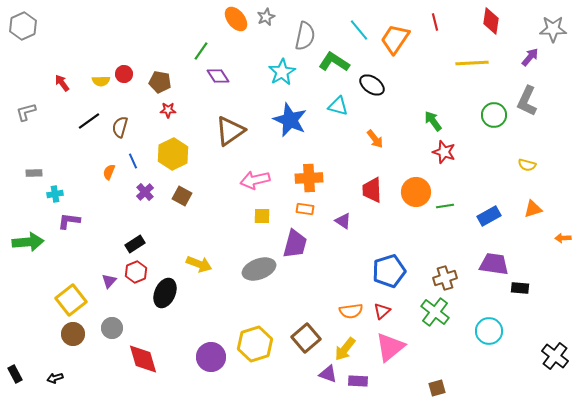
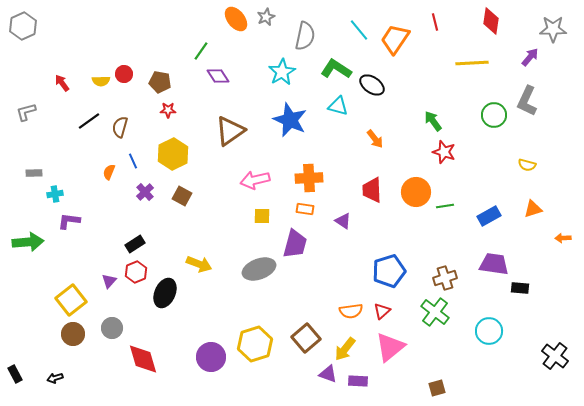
green L-shape at (334, 62): moved 2 px right, 7 px down
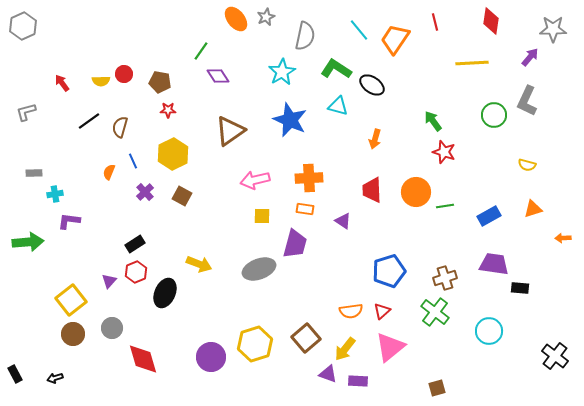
orange arrow at (375, 139): rotated 54 degrees clockwise
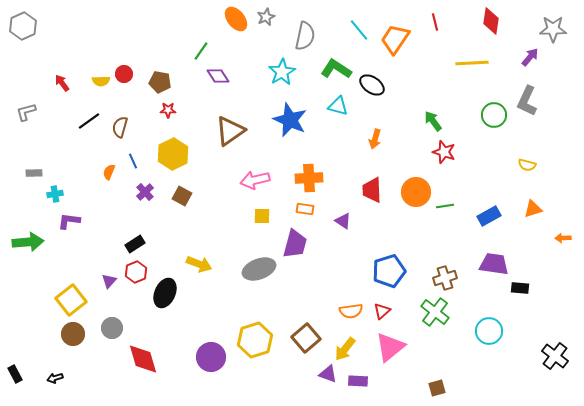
yellow hexagon at (255, 344): moved 4 px up
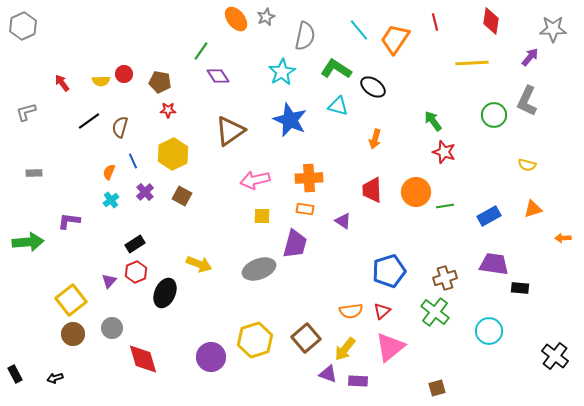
black ellipse at (372, 85): moved 1 px right, 2 px down
cyan cross at (55, 194): moved 56 px right, 6 px down; rotated 28 degrees counterclockwise
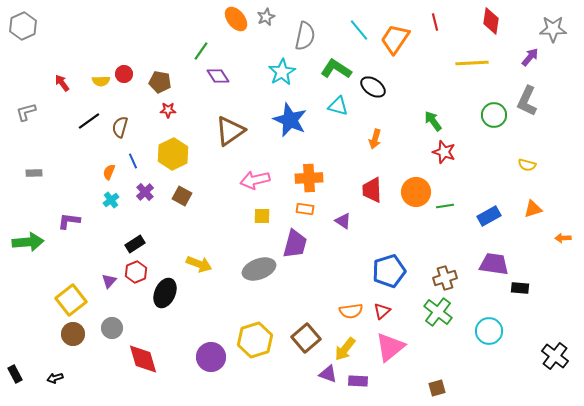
green cross at (435, 312): moved 3 px right
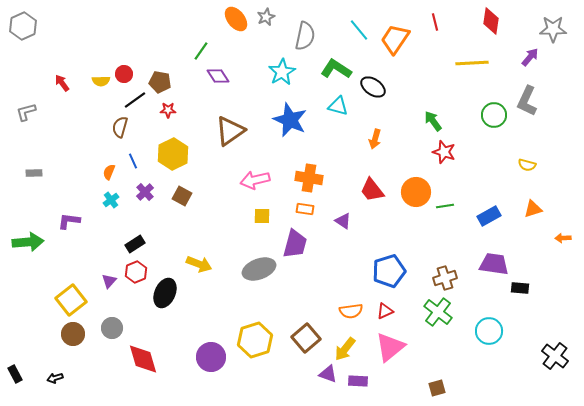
black line at (89, 121): moved 46 px right, 21 px up
orange cross at (309, 178): rotated 12 degrees clockwise
red trapezoid at (372, 190): rotated 36 degrees counterclockwise
red triangle at (382, 311): moved 3 px right; rotated 18 degrees clockwise
